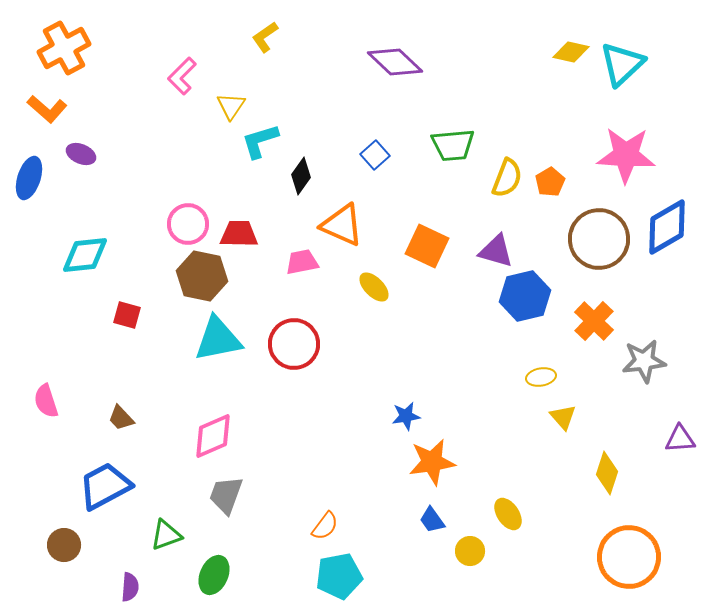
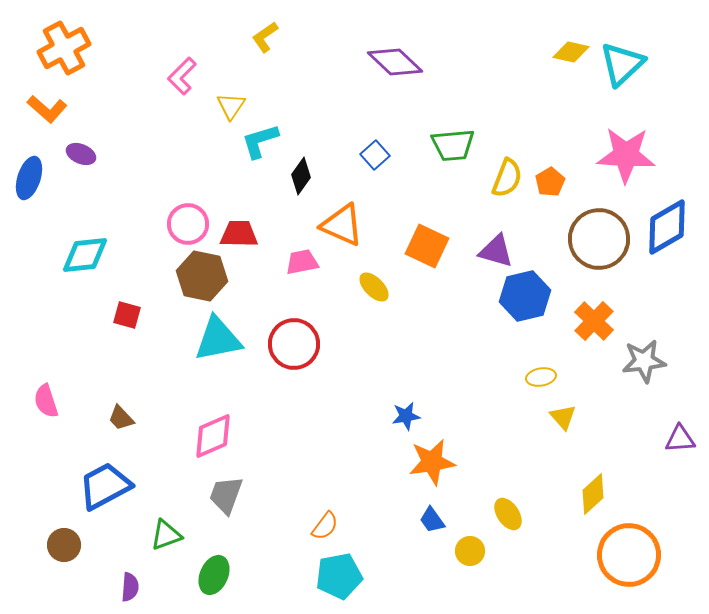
yellow diamond at (607, 473): moved 14 px left, 21 px down; rotated 30 degrees clockwise
orange circle at (629, 557): moved 2 px up
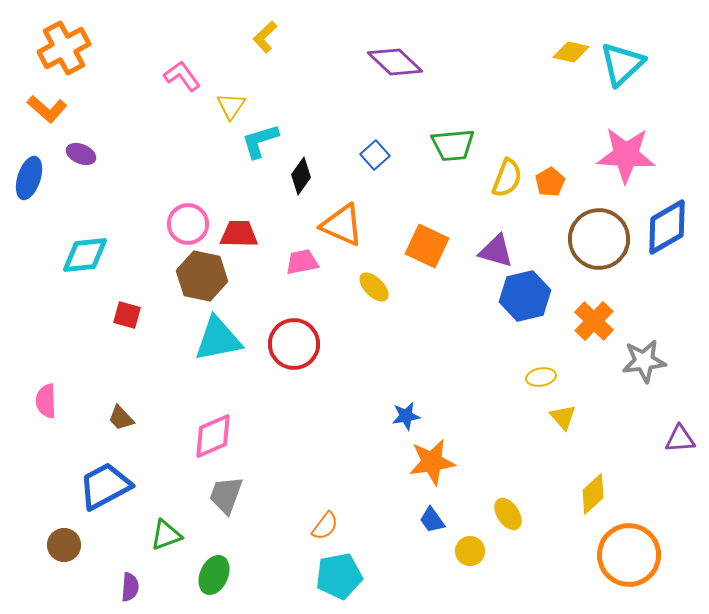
yellow L-shape at (265, 37): rotated 8 degrees counterclockwise
pink L-shape at (182, 76): rotated 99 degrees clockwise
pink semicircle at (46, 401): rotated 16 degrees clockwise
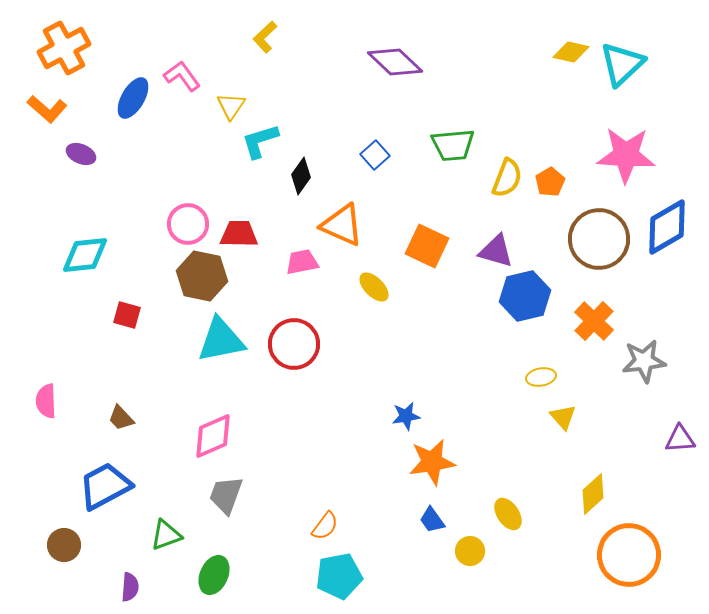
blue ellipse at (29, 178): moved 104 px right, 80 px up; rotated 12 degrees clockwise
cyan triangle at (218, 339): moved 3 px right, 1 px down
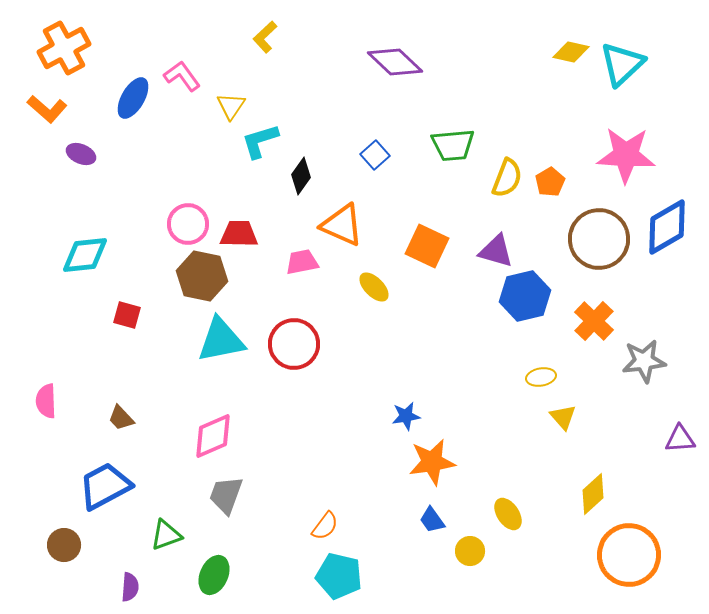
cyan pentagon at (339, 576): rotated 24 degrees clockwise
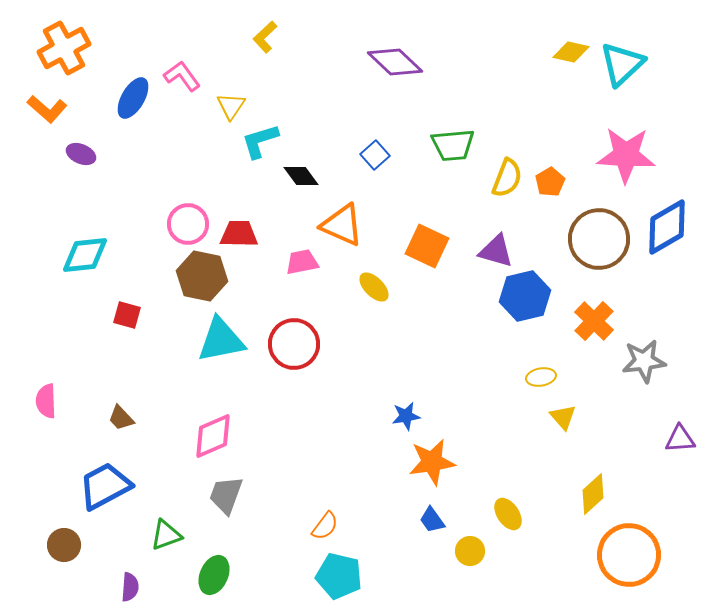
black diamond at (301, 176): rotated 72 degrees counterclockwise
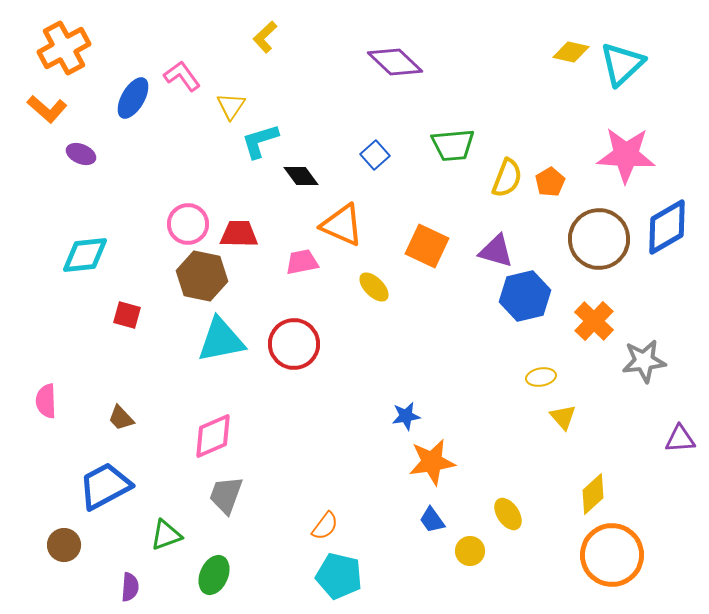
orange circle at (629, 555): moved 17 px left
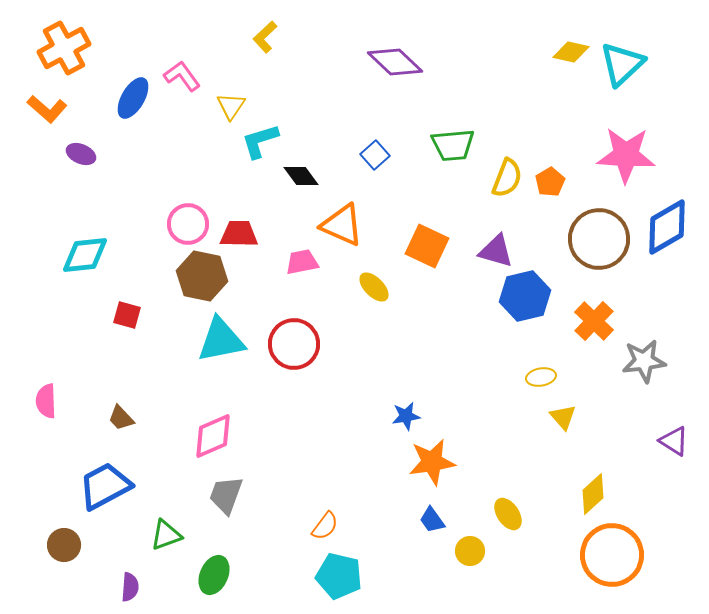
purple triangle at (680, 439): moved 6 px left, 2 px down; rotated 36 degrees clockwise
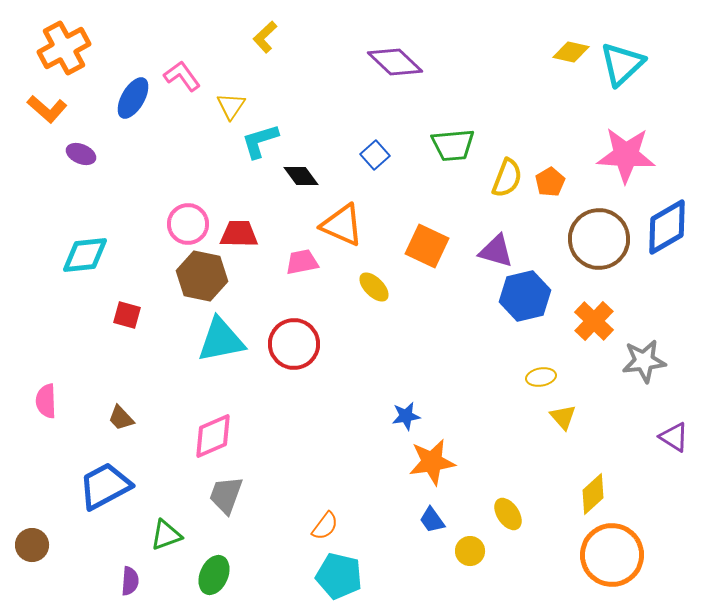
purple triangle at (674, 441): moved 4 px up
brown circle at (64, 545): moved 32 px left
purple semicircle at (130, 587): moved 6 px up
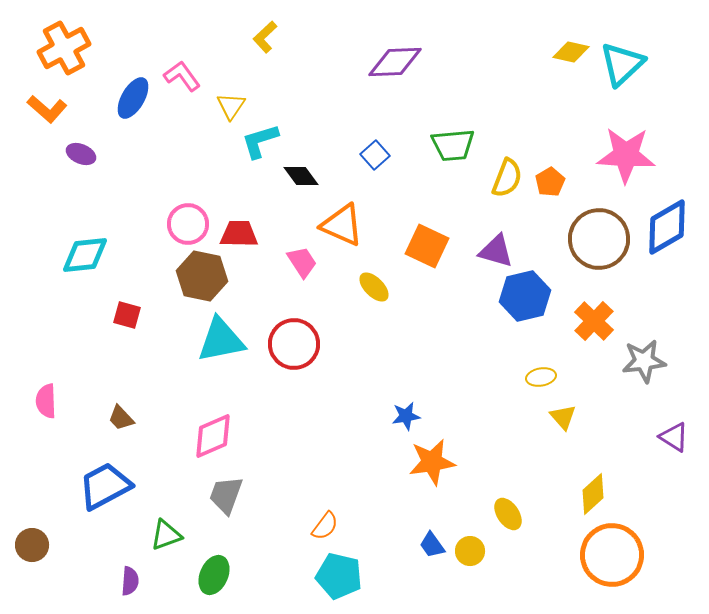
purple diamond at (395, 62): rotated 46 degrees counterclockwise
pink trapezoid at (302, 262): rotated 68 degrees clockwise
blue trapezoid at (432, 520): moved 25 px down
